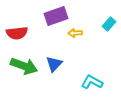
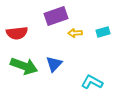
cyan rectangle: moved 6 px left, 8 px down; rotated 32 degrees clockwise
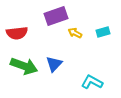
yellow arrow: rotated 32 degrees clockwise
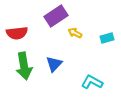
purple rectangle: rotated 15 degrees counterclockwise
cyan rectangle: moved 4 px right, 6 px down
green arrow: rotated 60 degrees clockwise
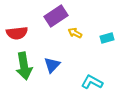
blue triangle: moved 2 px left, 1 px down
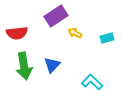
cyan L-shape: rotated 15 degrees clockwise
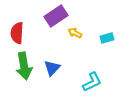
red semicircle: rotated 100 degrees clockwise
blue triangle: moved 3 px down
cyan L-shape: rotated 110 degrees clockwise
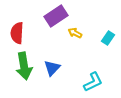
cyan rectangle: moved 1 px right; rotated 40 degrees counterclockwise
cyan L-shape: moved 1 px right
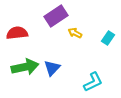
red semicircle: rotated 80 degrees clockwise
green arrow: moved 1 px right, 1 px down; rotated 92 degrees counterclockwise
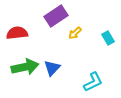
yellow arrow: rotated 72 degrees counterclockwise
cyan rectangle: rotated 64 degrees counterclockwise
